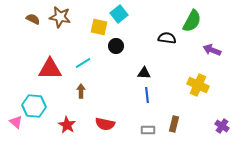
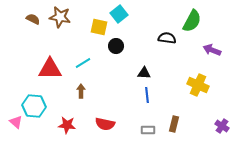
red star: rotated 24 degrees counterclockwise
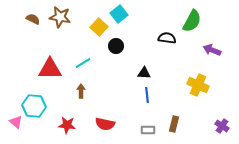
yellow square: rotated 30 degrees clockwise
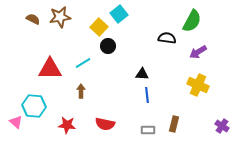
brown star: rotated 20 degrees counterclockwise
black circle: moved 8 px left
purple arrow: moved 14 px left, 2 px down; rotated 54 degrees counterclockwise
black triangle: moved 2 px left, 1 px down
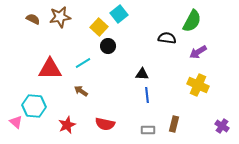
brown arrow: rotated 56 degrees counterclockwise
red star: rotated 30 degrees counterclockwise
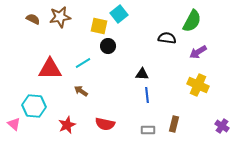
yellow square: moved 1 px up; rotated 30 degrees counterclockwise
pink triangle: moved 2 px left, 2 px down
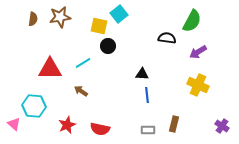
brown semicircle: rotated 72 degrees clockwise
red semicircle: moved 5 px left, 5 px down
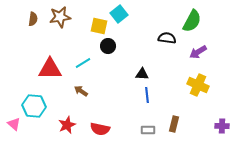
purple cross: rotated 32 degrees counterclockwise
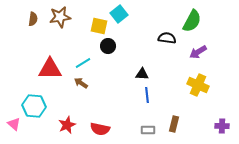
brown arrow: moved 8 px up
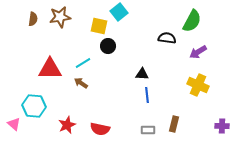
cyan square: moved 2 px up
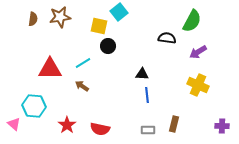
brown arrow: moved 1 px right, 3 px down
red star: rotated 12 degrees counterclockwise
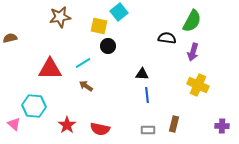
brown semicircle: moved 23 px left, 19 px down; rotated 112 degrees counterclockwise
purple arrow: moved 5 px left; rotated 42 degrees counterclockwise
brown arrow: moved 4 px right
